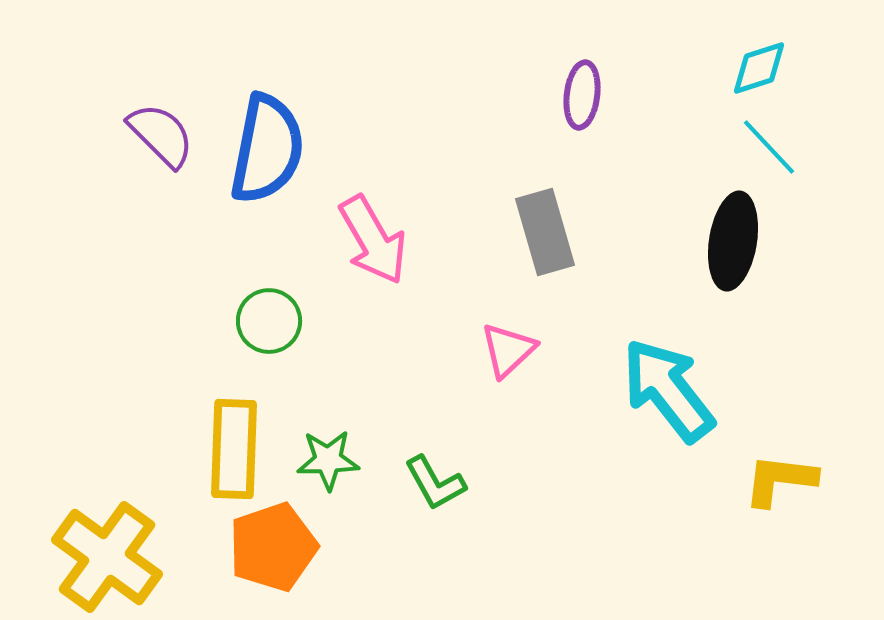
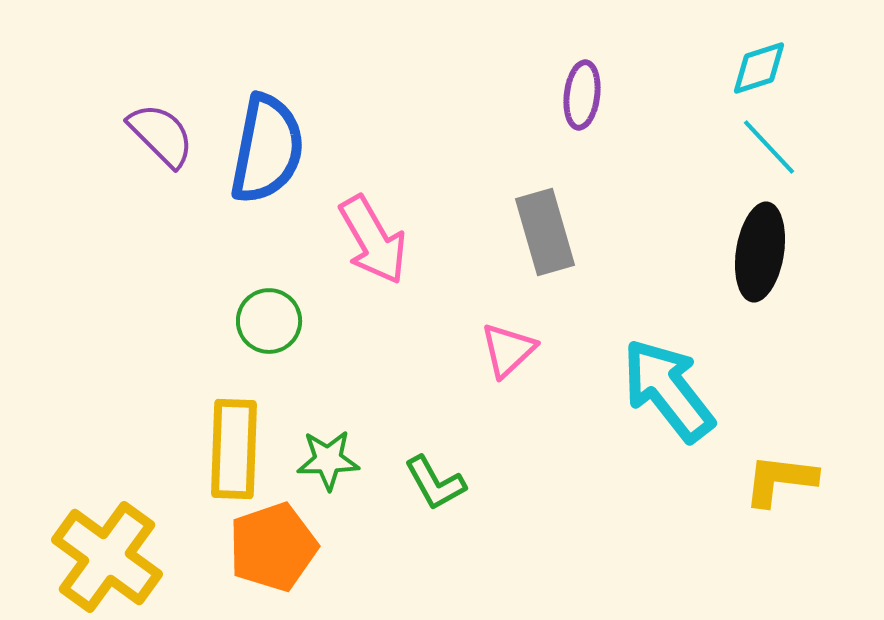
black ellipse: moved 27 px right, 11 px down
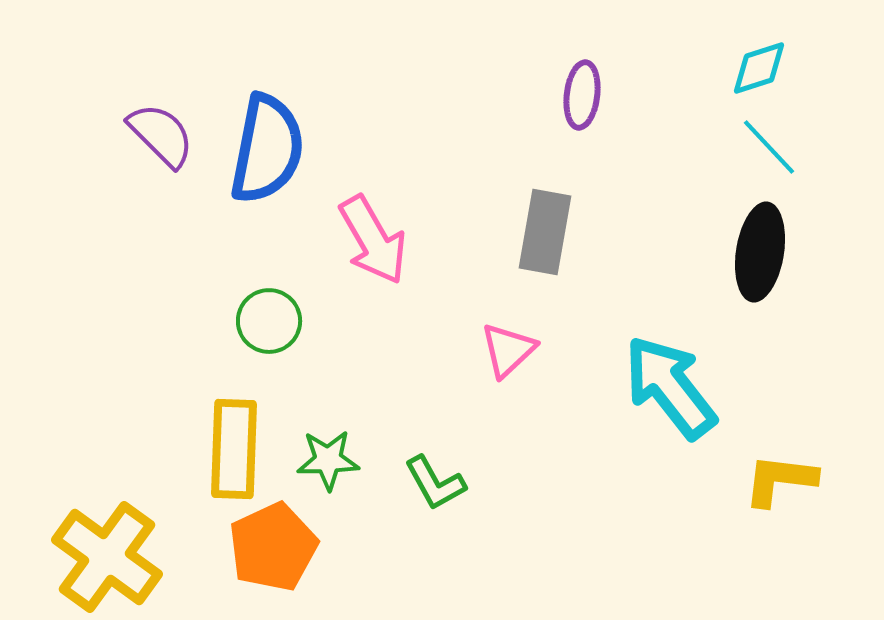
gray rectangle: rotated 26 degrees clockwise
cyan arrow: moved 2 px right, 3 px up
orange pentagon: rotated 6 degrees counterclockwise
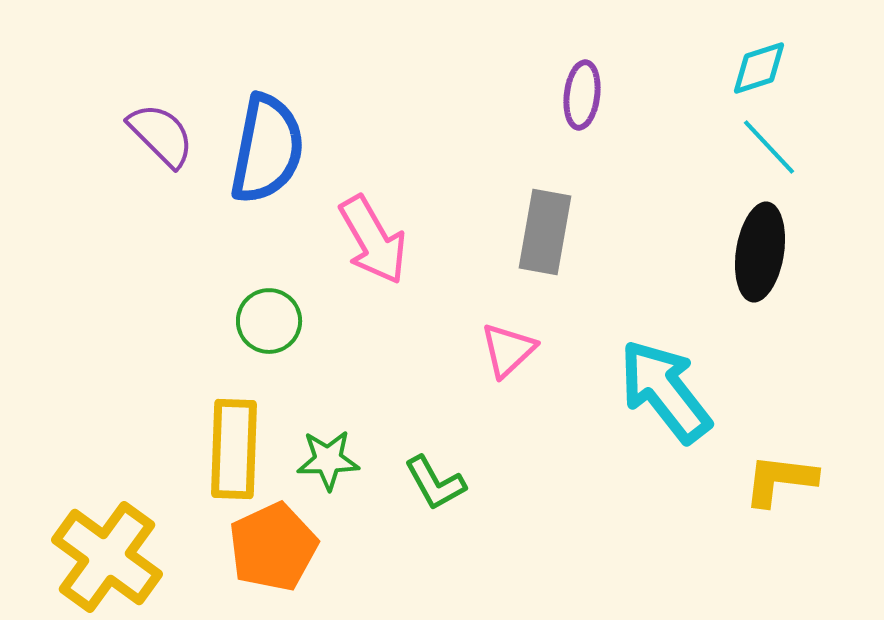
cyan arrow: moved 5 px left, 4 px down
